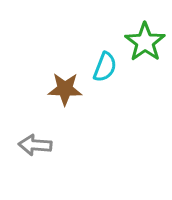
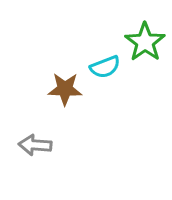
cyan semicircle: rotated 48 degrees clockwise
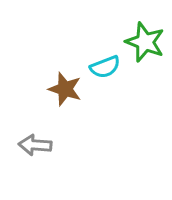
green star: rotated 15 degrees counterclockwise
brown star: rotated 16 degrees clockwise
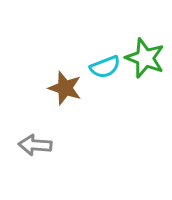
green star: moved 16 px down
brown star: moved 1 px up
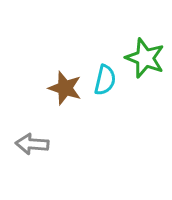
cyan semicircle: moved 13 px down; rotated 56 degrees counterclockwise
gray arrow: moved 3 px left, 1 px up
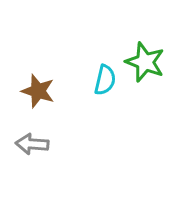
green star: moved 4 px down
brown star: moved 27 px left, 3 px down
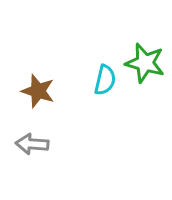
green star: moved 1 px down; rotated 6 degrees counterclockwise
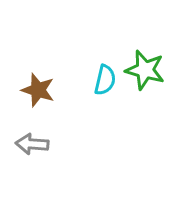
green star: moved 7 px down
brown star: moved 1 px up
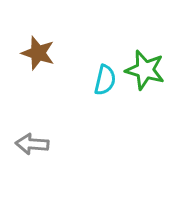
brown star: moved 37 px up
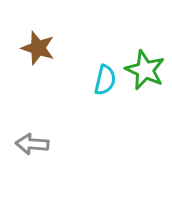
brown star: moved 5 px up
green star: rotated 9 degrees clockwise
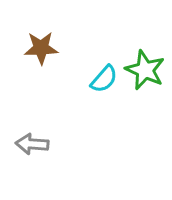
brown star: moved 3 px right; rotated 20 degrees counterclockwise
cyan semicircle: moved 1 px left, 1 px up; rotated 28 degrees clockwise
